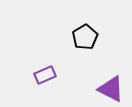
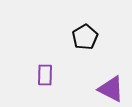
purple rectangle: rotated 65 degrees counterclockwise
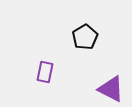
purple rectangle: moved 3 px up; rotated 10 degrees clockwise
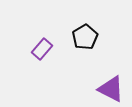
purple rectangle: moved 3 px left, 23 px up; rotated 30 degrees clockwise
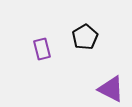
purple rectangle: rotated 55 degrees counterclockwise
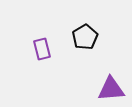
purple triangle: rotated 32 degrees counterclockwise
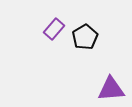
purple rectangle: moved 12 px right, 20 px up; rotated 55 degrees clockwise
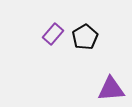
purple rectangle: moved 1 px left, 5 px down
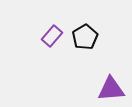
purple rectangle: moved 1 px left, 2 px down
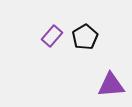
purple triangle: moved 4 px up
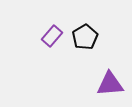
purple triangle: moved 1 px left, 1 px up
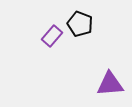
black pentagon: moved 5 px left, 13 px up; rotated 20 degrees counterclockwise
